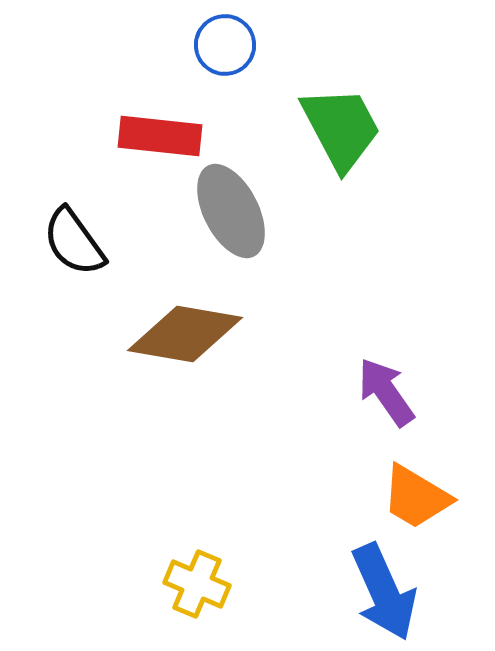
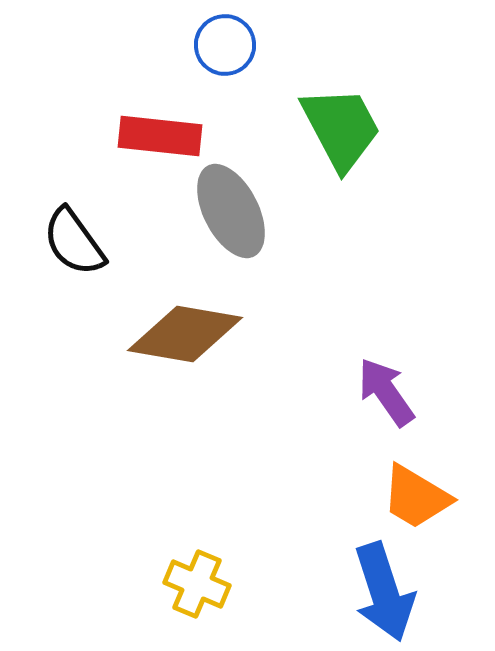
blue arrow: rotated 6 degrees clockwise
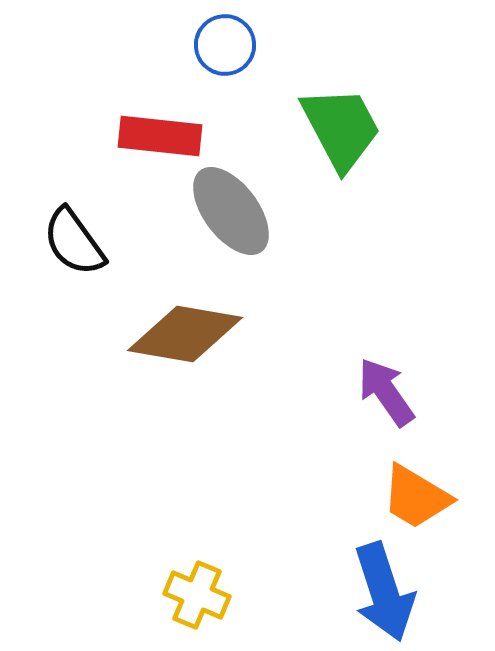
gray ellipse: rotated 10 degrees counterclockwise
yellow cross: moved 11 px down
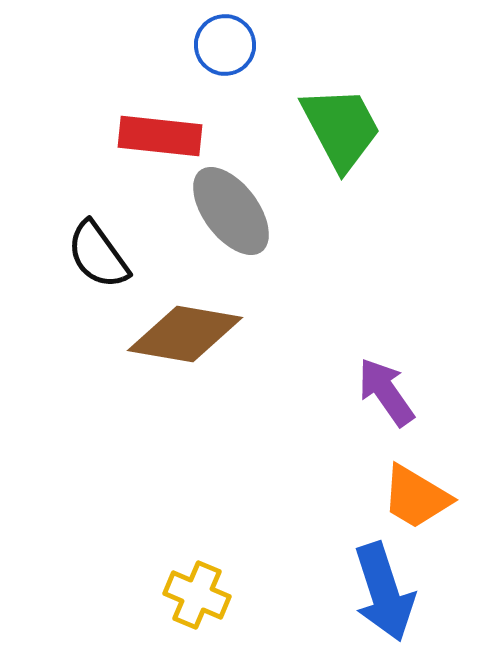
black semicircle: moved 24 px right, 13 px down
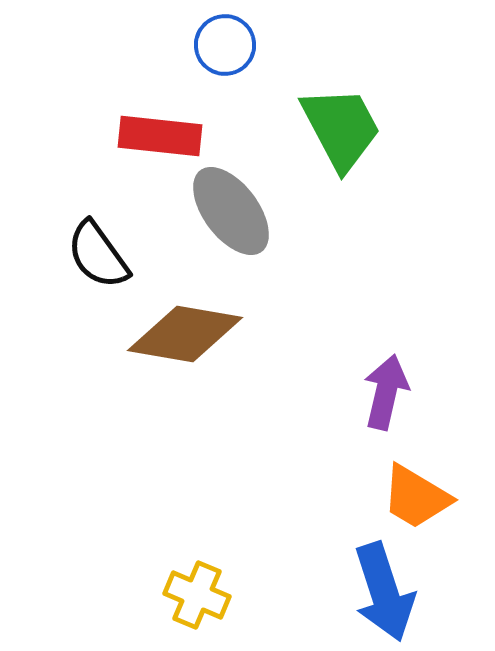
purple arrow: rotated 48 degrees clockwise
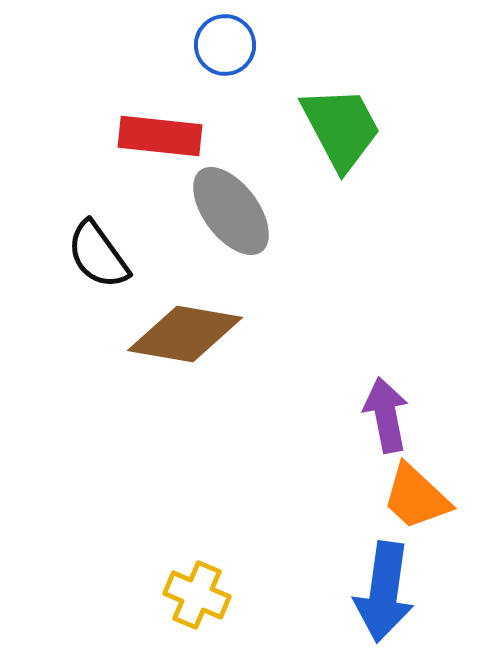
purple arrow: moved 23 px down; rotated 24 degrees counterclockwise
orange trapezoid: rotated 12 degrees clockwise
blue arrow: rotated 26 degrees clockwise
